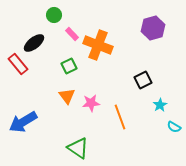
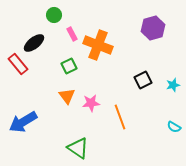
pink rectangle: rotated 16 degrees clockwise
cyan star: moved 13 px right, 20 px up; rotated 16 degrees clockwise
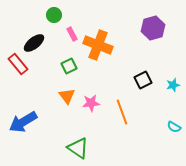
orange line: moved 2 px right, 5 px up
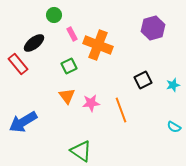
orange line: moved 1 px left, 2 px up
green triangle: moved 3 px right, 3 px down
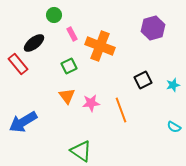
orange cross: moved 2 px right, 1 px down
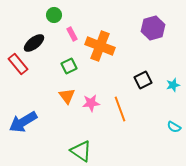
orange line: moved 1 px left, 1 px up
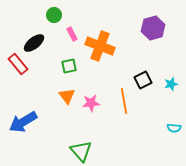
green square: rotated 14 degrees clockwise
cyan star: moved 2 px left, 1 px up
orange line: moved 4 px right, 8 px up; rotated 10 degrees clockwise
cyan semicircle: moved 1 px down; rotated 24 degrees counterclockwise
green triangle: rotated 15 degrees clockwise
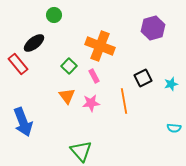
pink rectangle: moved 22 px right, 42 px down
green square: rotated 35 degrees counterclockwise
black square: moved 2 px up
blue arrow: rotated 80 degrees counterclockwise
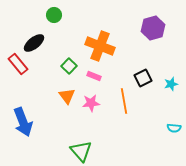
pink rectangle: rotated 40 degrees counterclockwise
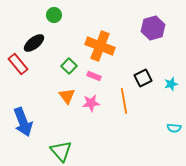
green triangle: moved 20 px left
